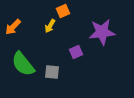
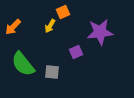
orange square: moved 1 px down
purple star: moved 2 px left
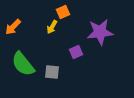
yellow arrow: moved 2 px right, 1 px down
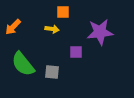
orange square: rotated 24 degrees clockwise
yellow arrow: moved 2 px down; rotated 112 degrees counterclockwise
purple square: rotated 24 degrees clockwise
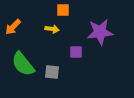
orange square: moved 2 px up
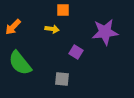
purple star: moved 5 px right
purple square: rotated 32 degrees clockwise
green semicircle: moved 3 px left, 1 px up
gray square: moved 10 px right, 7 px down
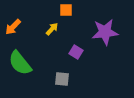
orange square: moved 3 px right
yellow arrow: rotated 56 degrees counterclockwise
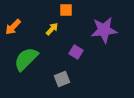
purple star: moved 1 px left, 2 px up
green semicircle: moved 6 px right, 4 px up; rotated 84 degrees clockwise
gray square: rotated 28 degrees counterclockwise
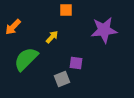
yellow arrow: moved 8 px down
purple square: moved 11 px down; rotated 24 degrees counterclockwise
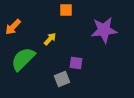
yellow arrow: moved 2 px left, 2 px down
green semicircle: moved 3 px left
